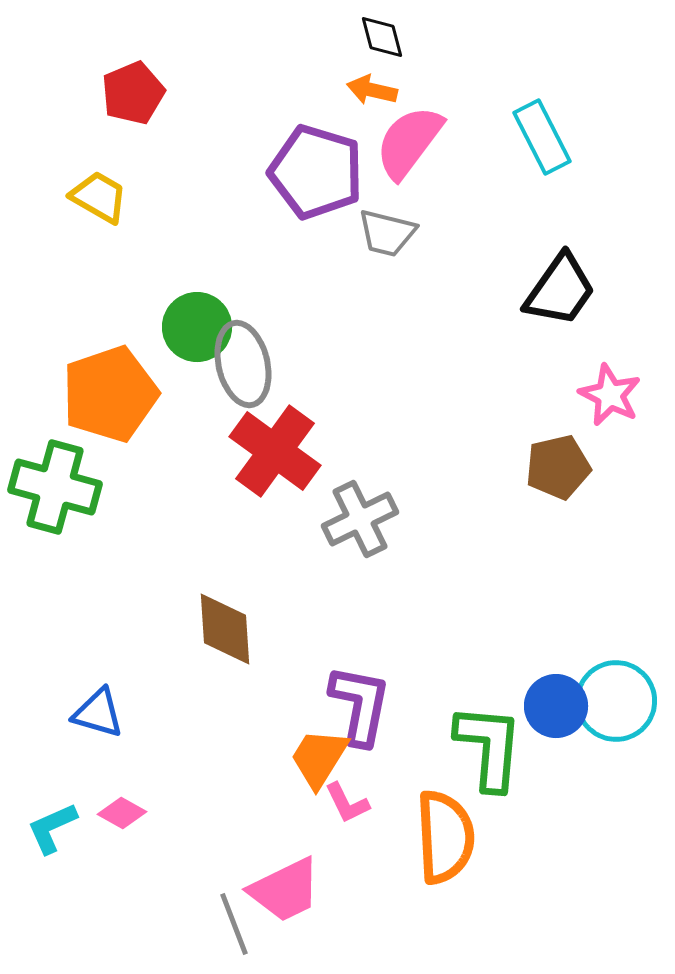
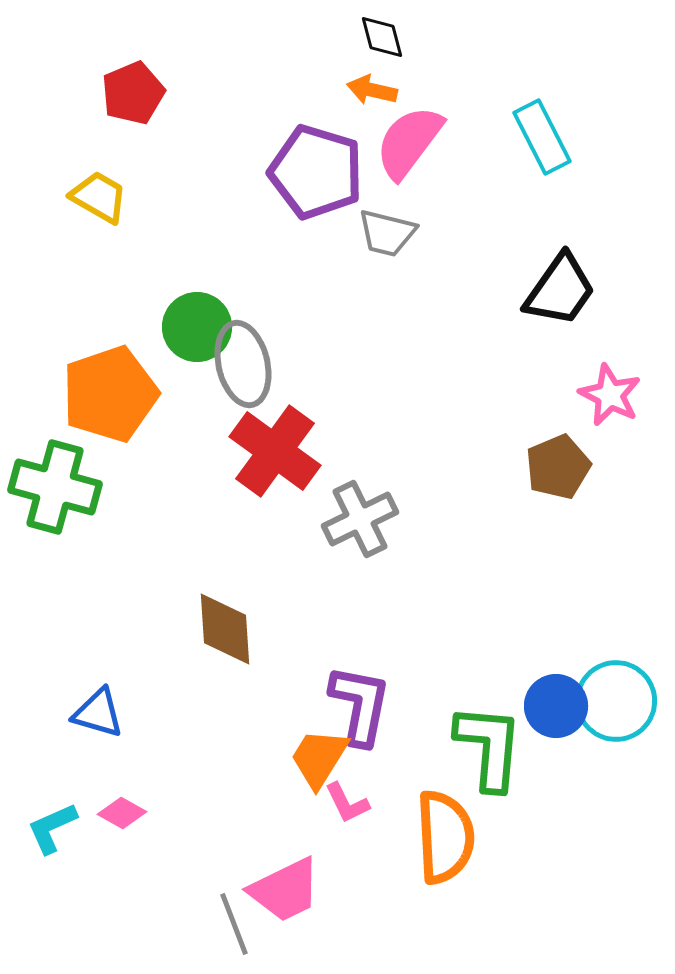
brown pentagon: rotated 10 degrees counterclockwise
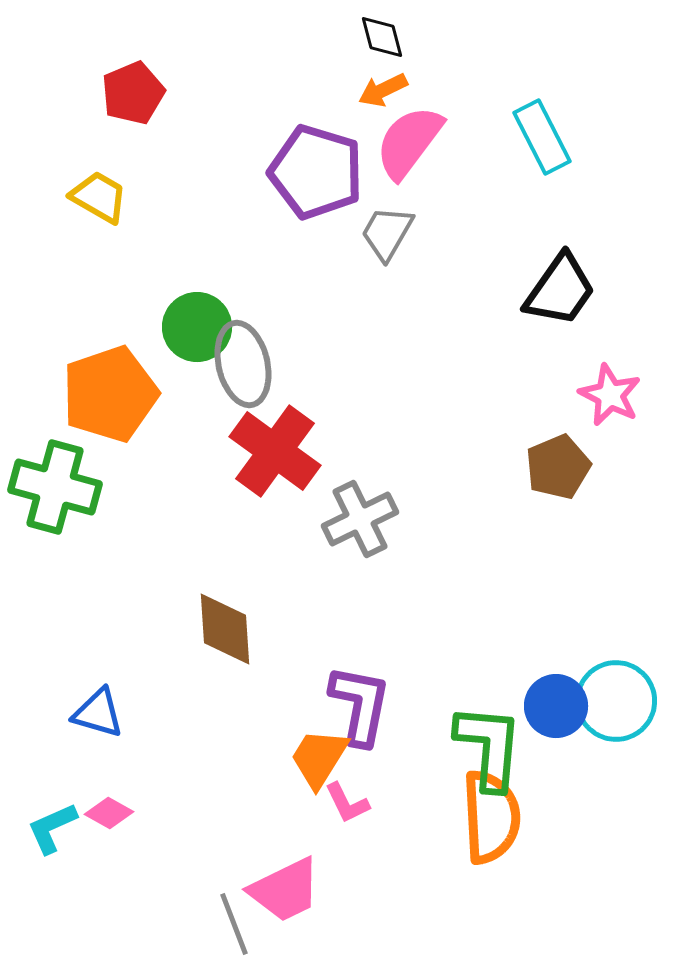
orange arrow: moved 11 px right; rotated 39 degrees counterclockwise
gray trapezoid: rotated 106 degrees clockwise
pink diamond: moved 13 px left
orange semicircle: moved 46 px right, 20 px up
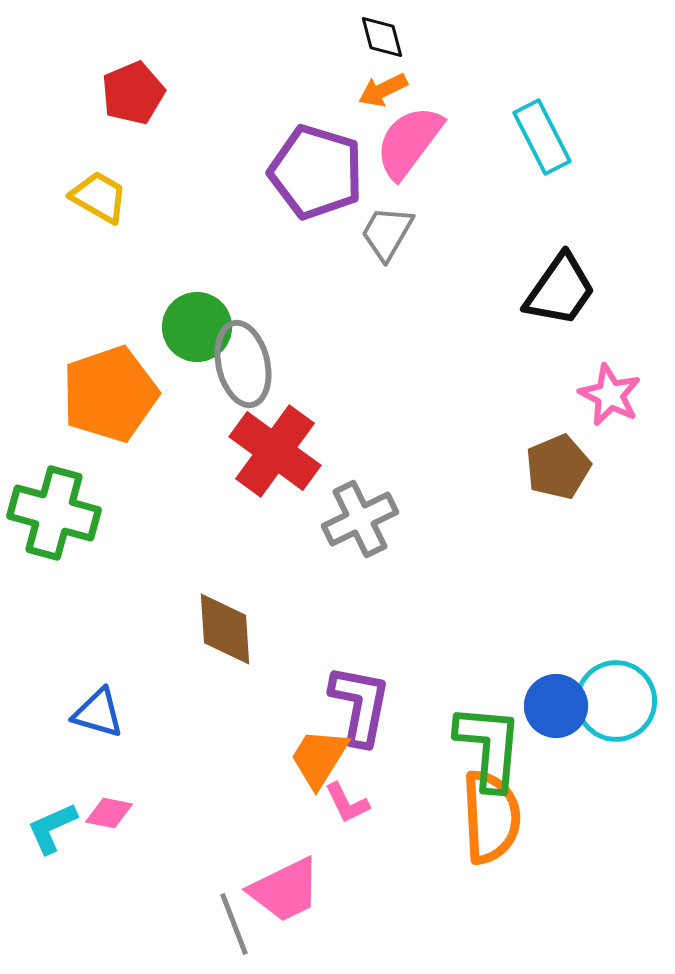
green cross: moved 1 px left, 26 px down
pink diamond: rotated 18 degrees counterclockwise
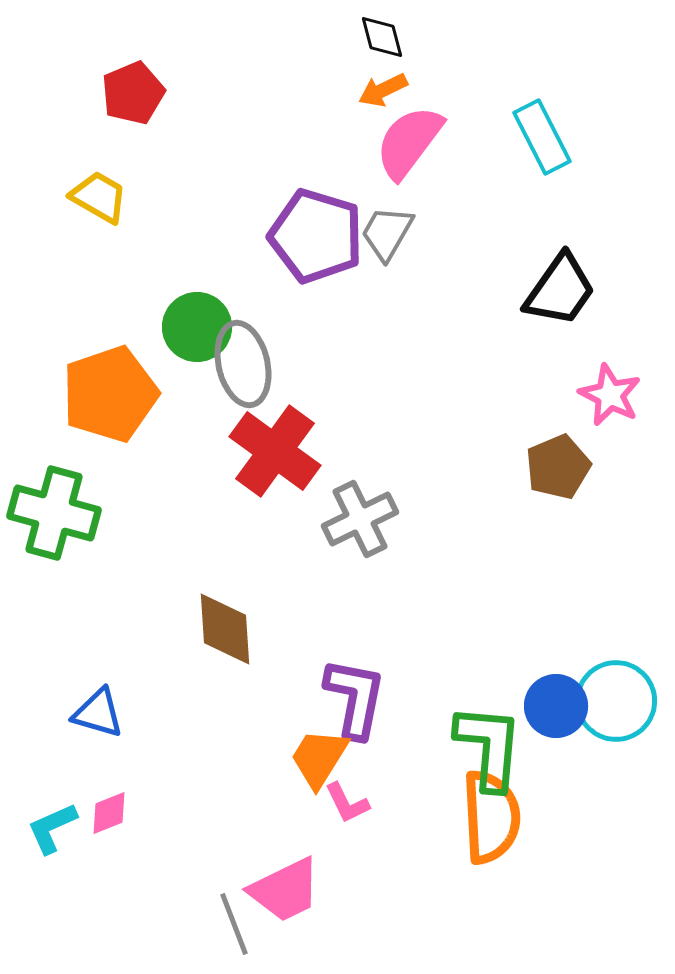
purple pentagon: moved 64 px down
purple L-shape: moved 5 px left, 7 px up
pink diamond: rotated 33 degrees counterclockwise
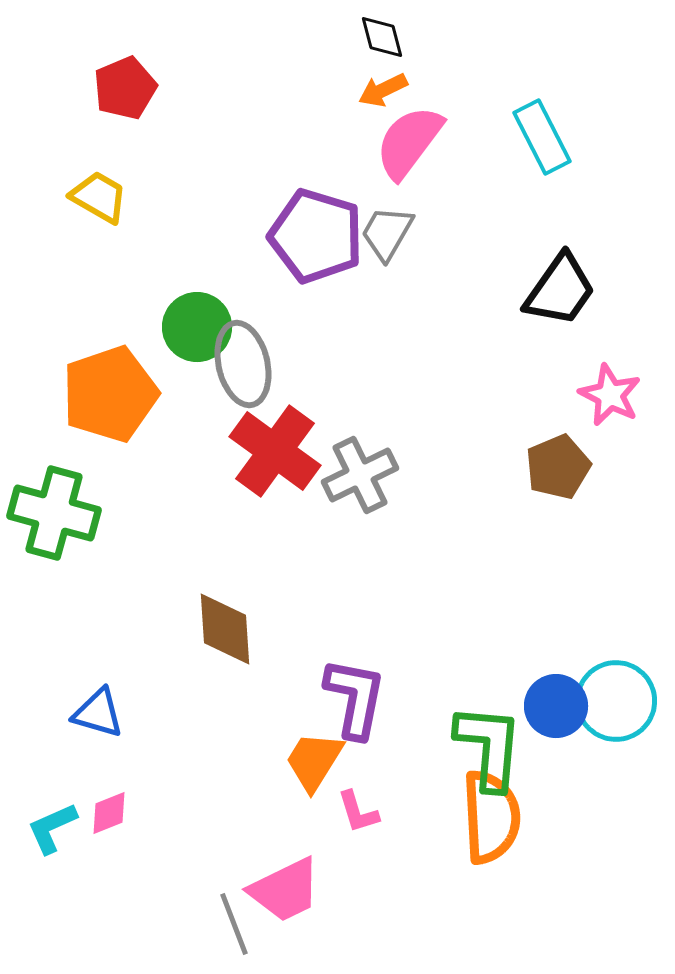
red pentagon: moved 8 px left, 5 px up
gray cross: moved 44 px up
orange trapezoid: moved 5 px left, 3 px down
pink L-shape: moved 11 px right, 9 px down; rotated 9 degrees clockwise
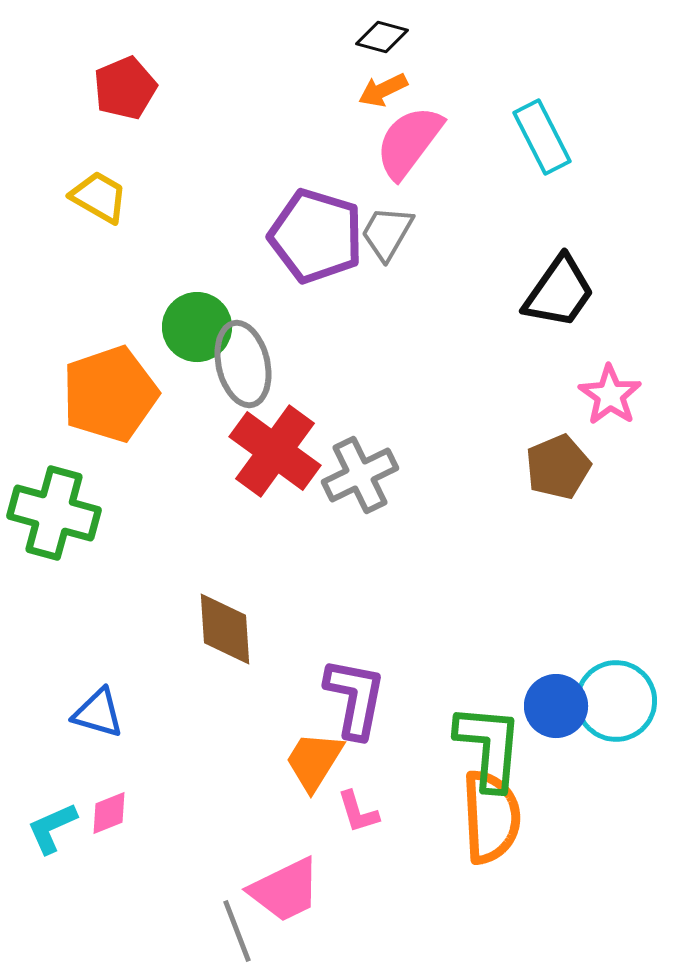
black diamond: rotated 60 degrees counterclockwise
black trapezoid: moved 1 px left, 2 px down
pink star: rotated 8 degrees clockwise
gray line: moved 3 px right, 7 px down
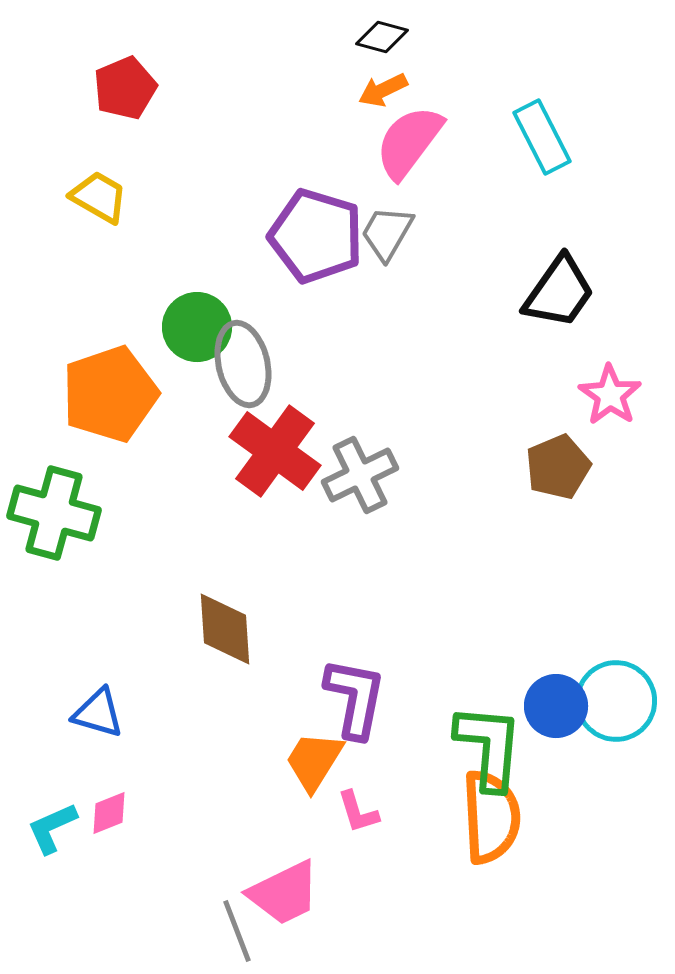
pink trapezoid: moved 1 px left, 3 px down
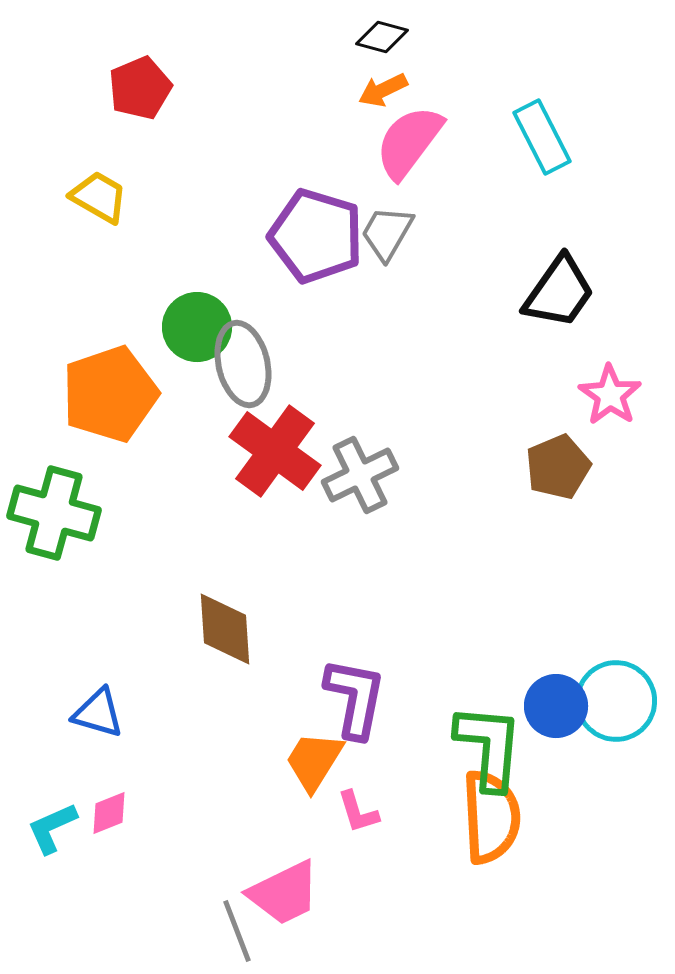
red pentagon: moved 15 px right
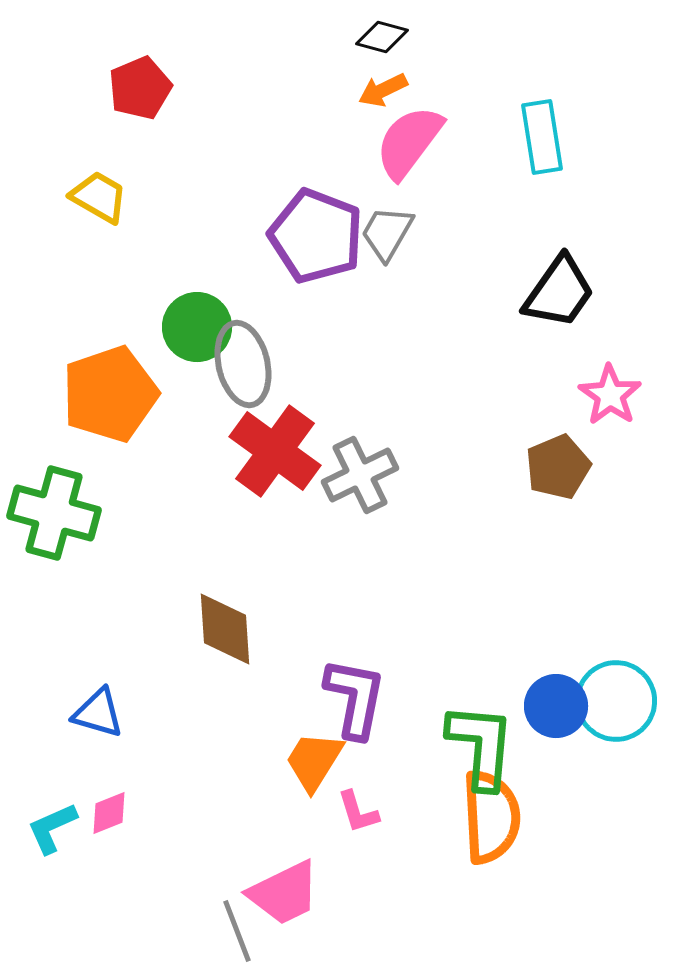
cyan rectangle: rotated 18 degrees clockwise
purple pentagon: rotated 4 degrees clockwise
green L-shape: moved 8 px left, 1 px up
